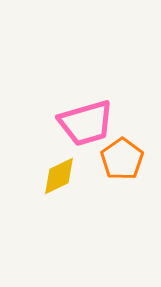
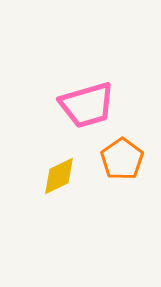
pink trapezoid: moved 1 px right, 18 px up
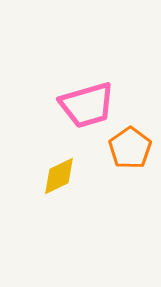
orange pentagon: moved 8 px right, 11 px up
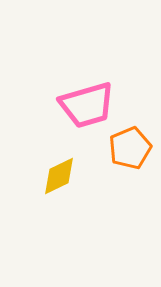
orange pentagon: rotated 12 degrees clockwise
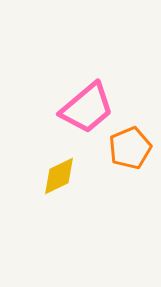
pink trapezoid: moved 3 px down; rotated 24 degrees counterclockwise
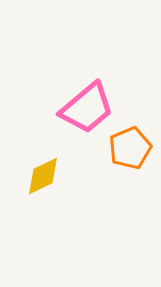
yellow diamond: moved 16 px left
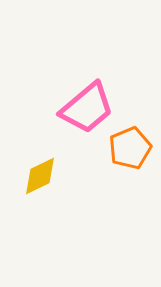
yellow diamond: moved 3 px left
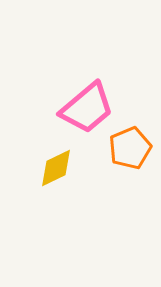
yellow diamond: moved 16 px right, 8 px up
